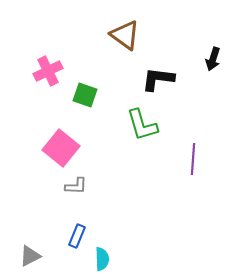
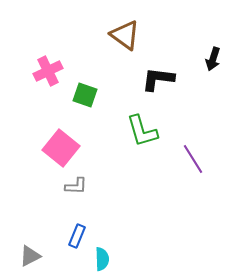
green L-shape: moved 6 px down
purple line: rotated 36 degrees counterclockwise
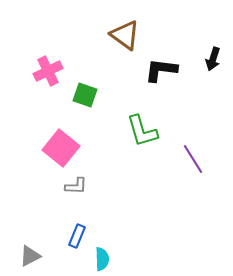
black L-shape: moved 3 px right, 9 px up
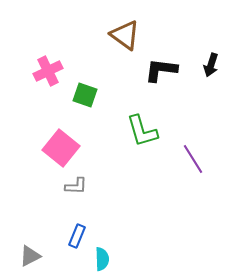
black arrow: moved 2 px left, 6 px down
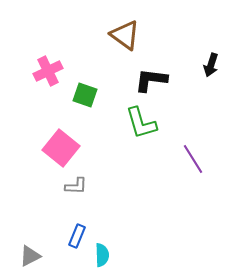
black L-shape: moved 10 px left, 10 px down
green L-shape: moved 1 px left, 8 px up
cyan semicircle: moved 4 px up
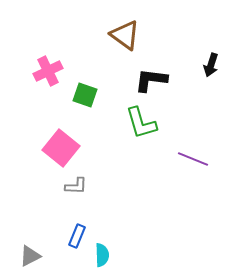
purple line: rotated 36 degrees counterclockwise
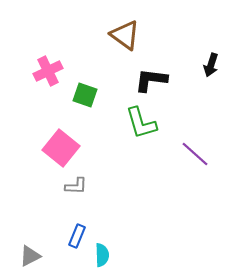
purple line: moved 2 px right, 5 px up; rotated 20 degrees clockwise
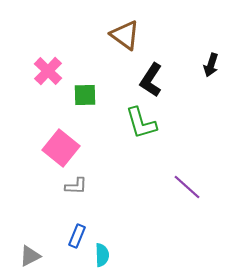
pink cross: rotated 20 degrees counterclockwise
black L-shape: rotated 64 degrees counterclockwise
green square: rotated 20 degrees counterclockwise
purple line: moved 8 px left, 33 px down
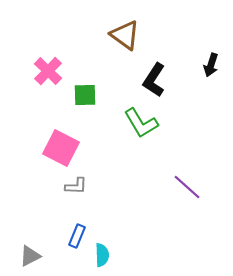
black L-shape: moved 3 px right
green L-shape: rotated 15 degrees counterclockwise
pink square: rotated 12 degrees counterclockwise
